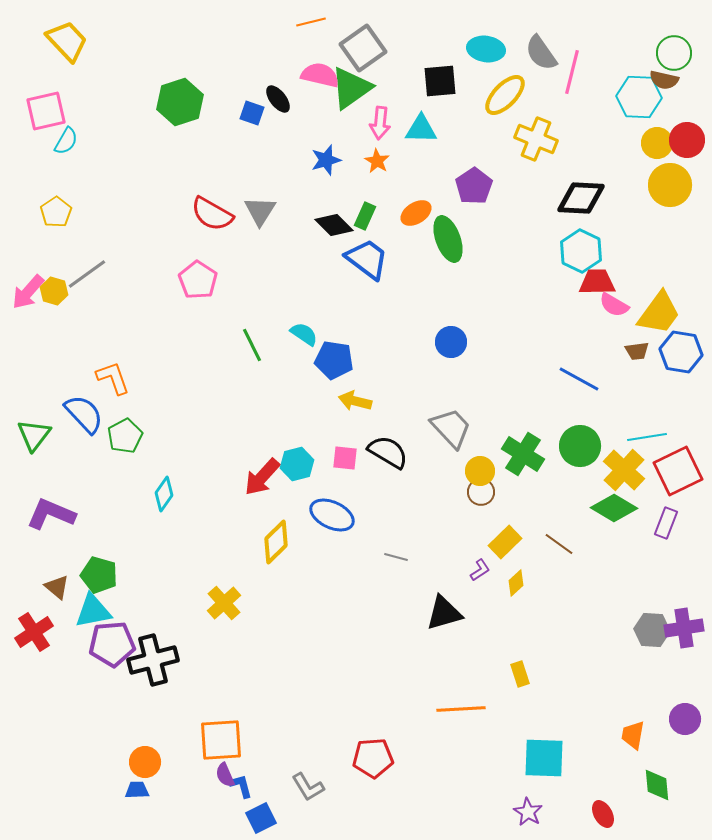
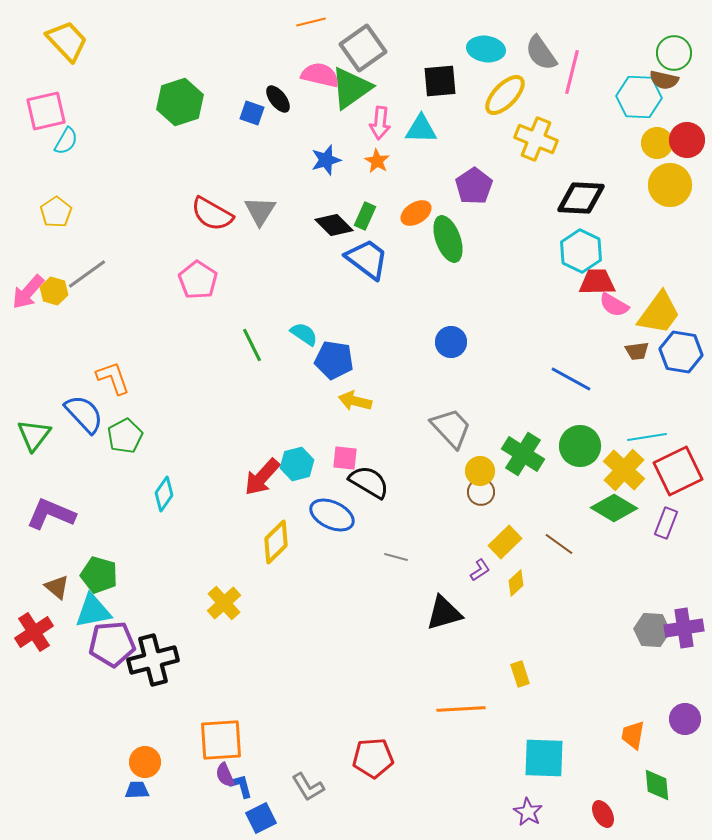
blue line at (579, 379): moved 8 px left
black semicircle at (388, 452): moved 19 px left, 30 px down
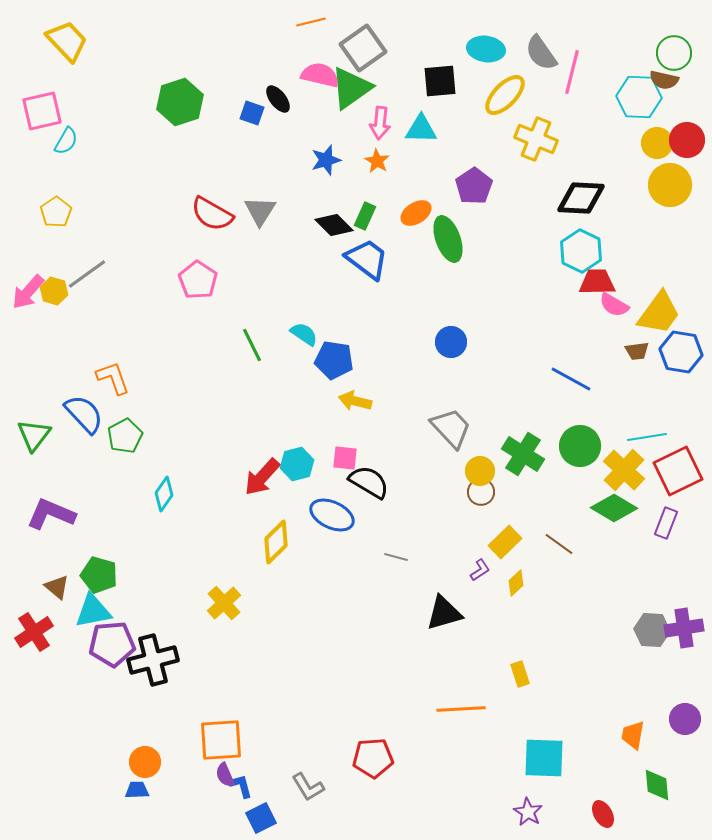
pink square at (46, 111): moved 4 px left
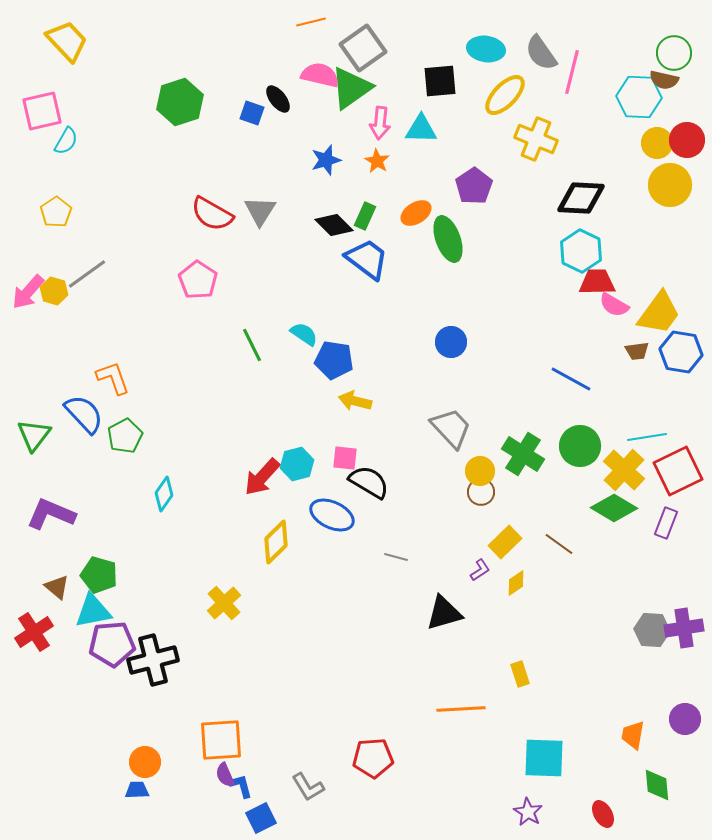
yellow diamond at (516, 583): rotated 8 degrees clockwise
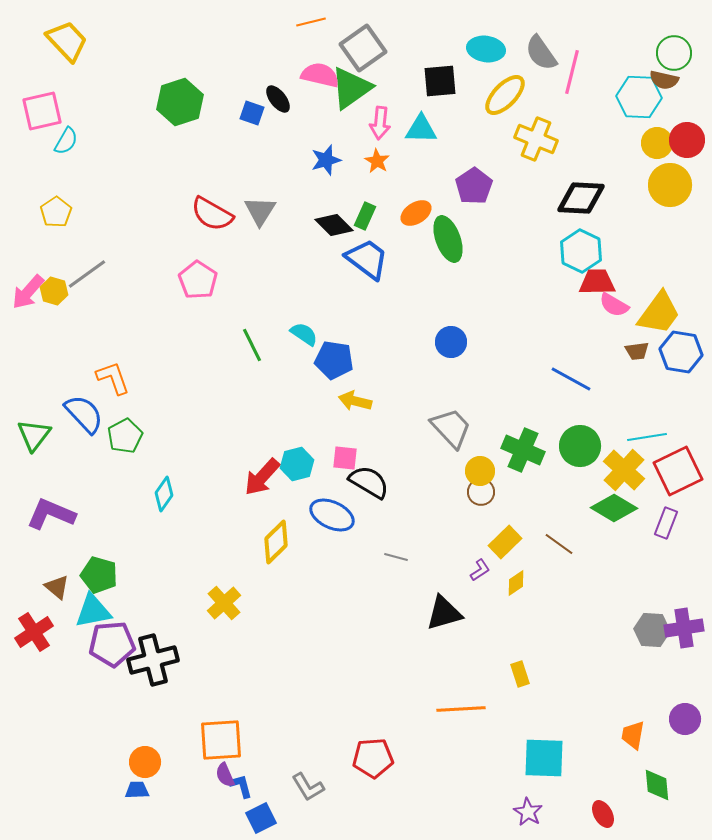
green cross at (523, 454): moved 4 px up; rotated 9 degrees counterclockwise
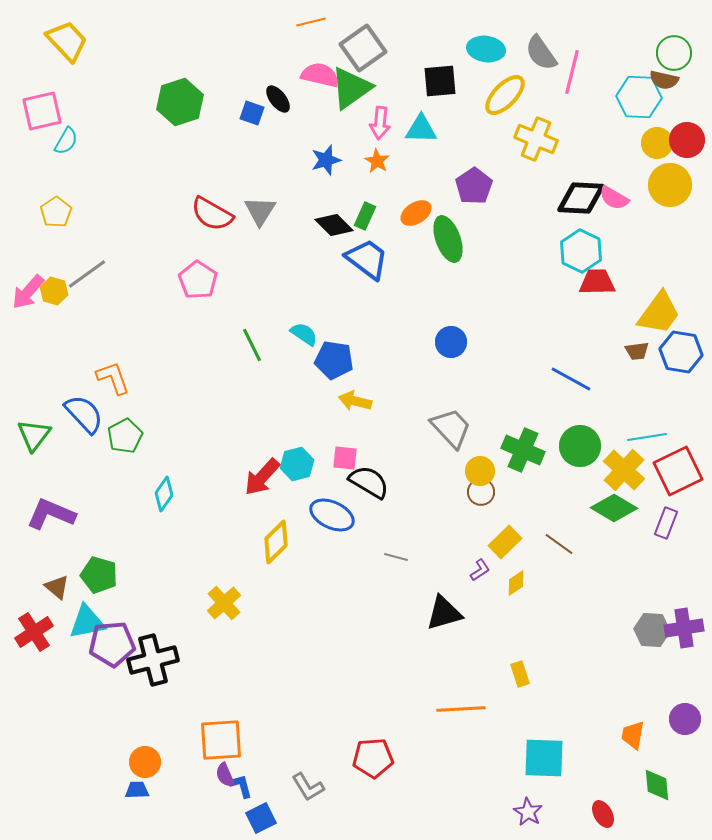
pink semicircle at (614, 305): moved 107 px up
cyan triangle at (93, 611): moved 6 px left, 11 px down
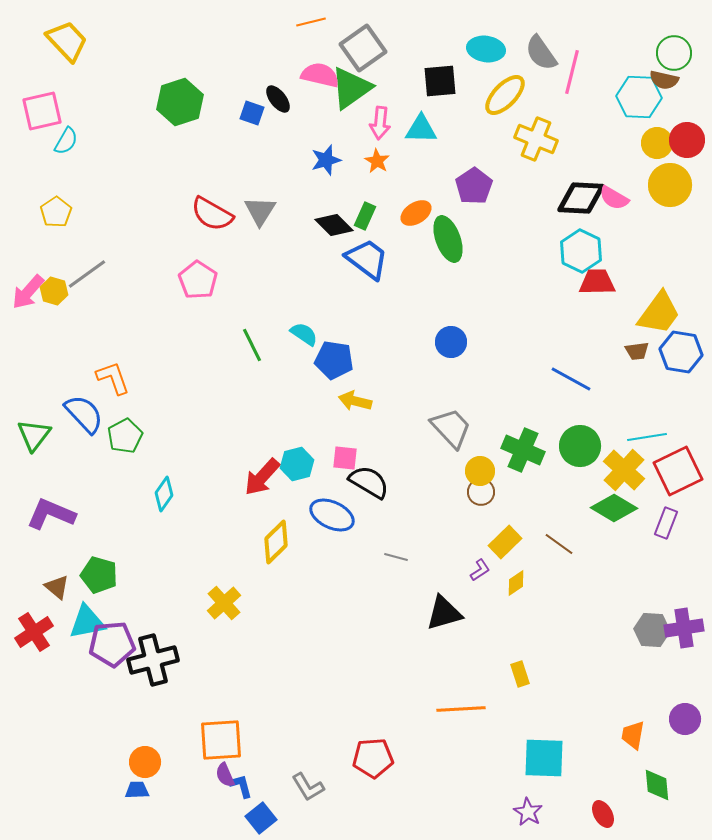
blue square at (261, 818): rotated 12 degrees counterclockwise
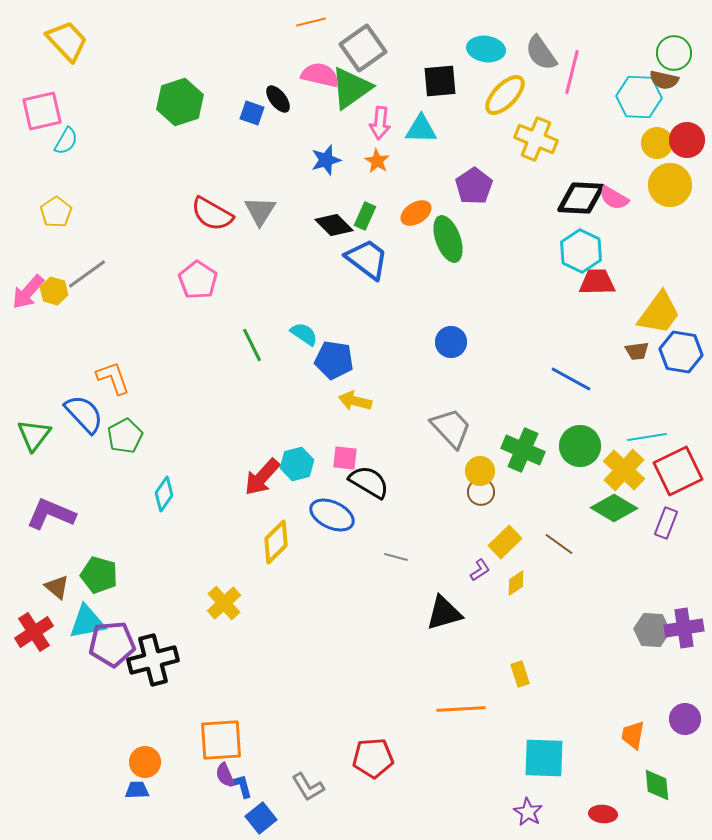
red ellipse at (603, 814): rotated 56 degrees counterclockwise
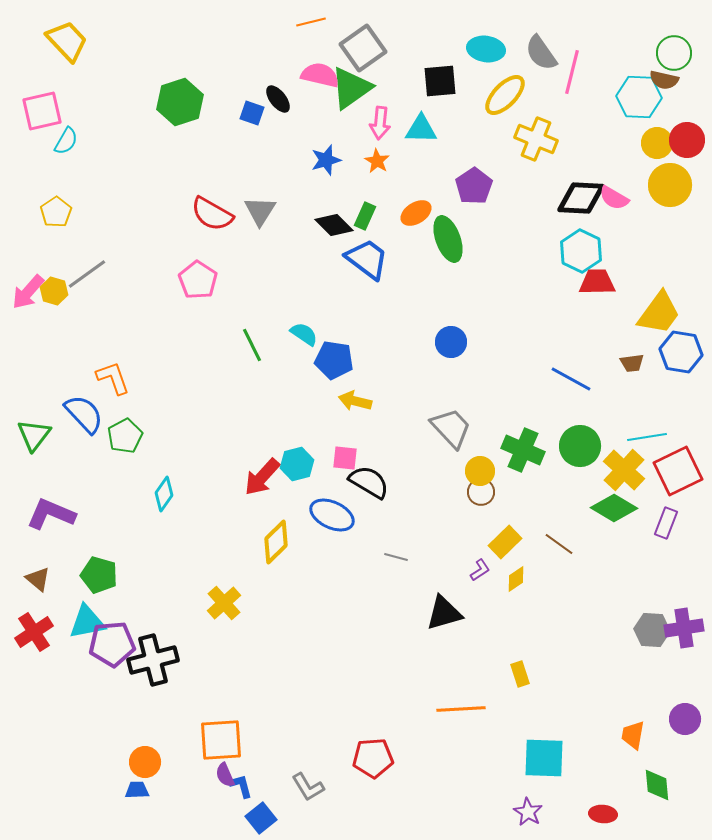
brown trapezoid at (637, 351): moved 5 px left, 12 px down
yellow diamond at (516, 583): moved 4 px up
brown triangle at (57, 587): moved 19 px left, 8 px up
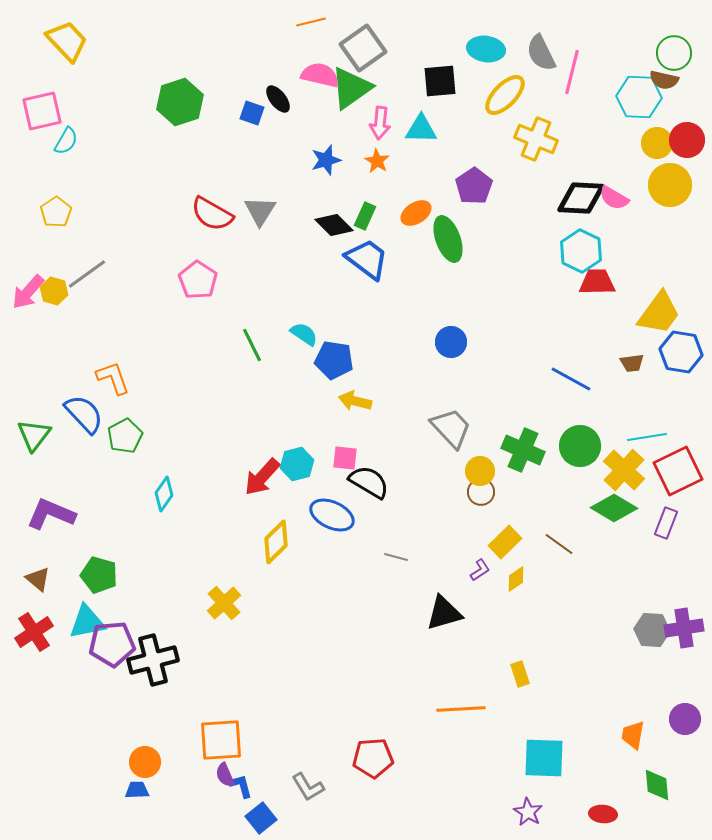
gray semicircle at (541, 53): rotated 9 degrees clockwise
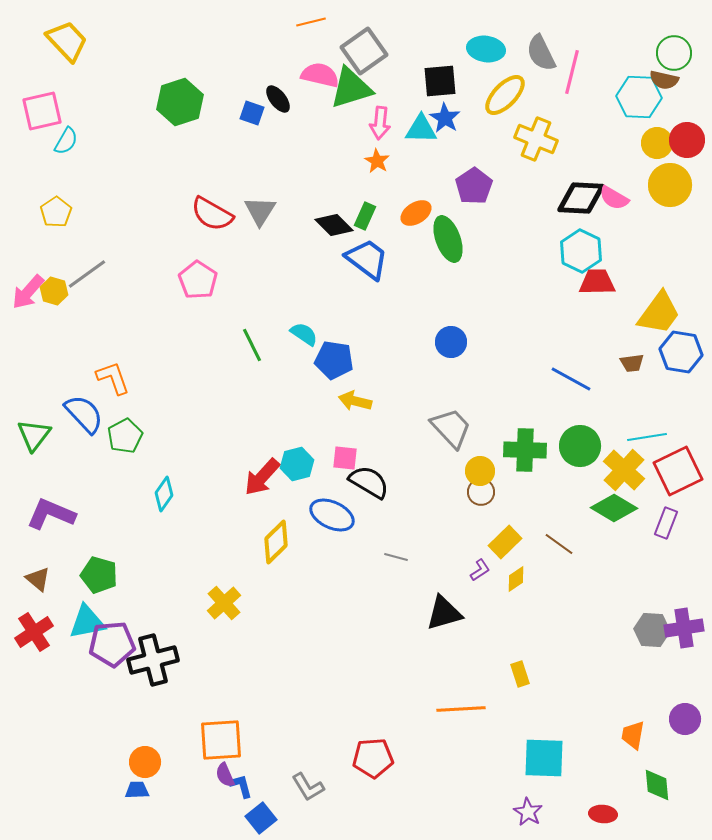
gray square at (363, 48): moved 1 px right, 3 px down
green triangle at (351, 88): rotated 18 degrees clockwise
blue star at (326, 160): moved 119 px right, 42 px up; rotated 24 degrees counterclockwise
green cross at (523, 450): moved 2 px right; rotated 21 degrees counterclockwise
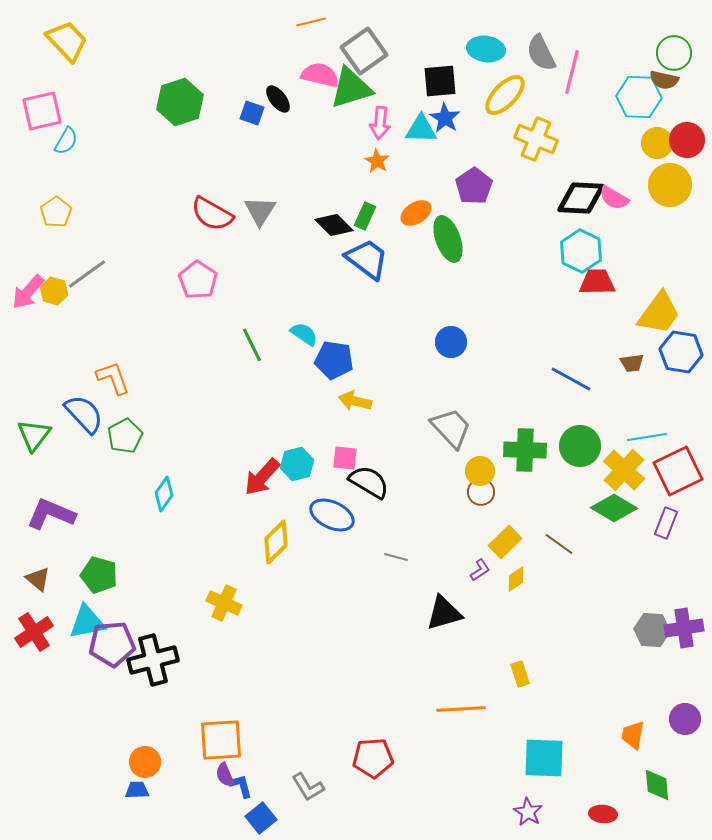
yellow cross at (224, 603): rotated 24 degrees counterclockwise
